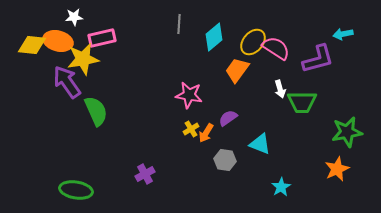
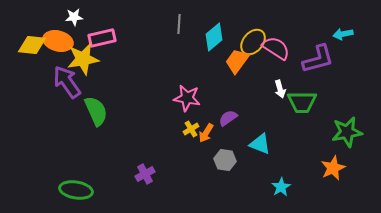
orange trapezoid: moved 9 px up
pink star: moved 2 px left, 3 px down
orange star: moved 4 px left, 1 px up
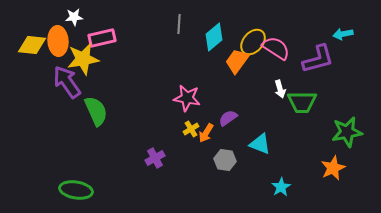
orange ellipse: rotated 72 degrees clockwise
purple cross: moved 10 px right, 16 px up
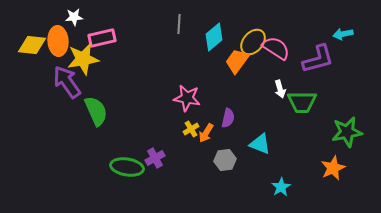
purple semicircle: rotated 138 degrees clockwise
gray hexagon: rotated 15 degrees counterclockwise
green ellipse: moved 51 px right, 23 px up
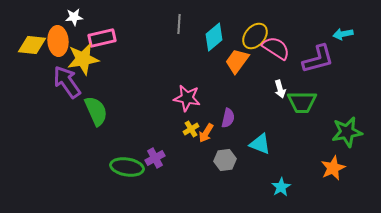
yellow ellipse: moved 2 px right, 6 px up
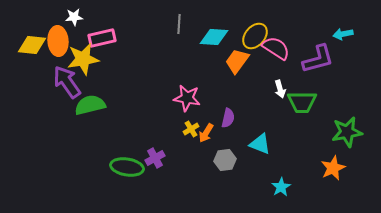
cyan diamond: rotated 44 degrees clockwise
green semicircle: moved 6 px left, 6 px up; rotated 80 degrees counterclockwise
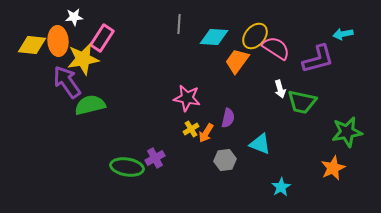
pink rectangle: rotated 44 degrees counterclockwise
green trapezoid: rotated 12 degrees clockwise
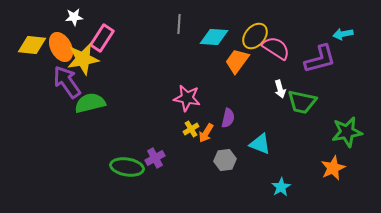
orange ellipse: moved 3 px right, 6 px down; rotated 24 degrees counterclockwise
purple L-shape: moved 2 px right
green semicircle: moved 2 px up
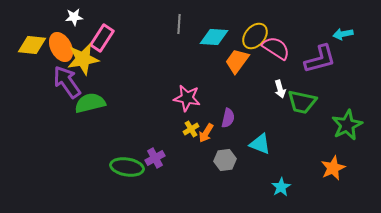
green star: moved 7 px up; rotated 16 degrees counterclockwise
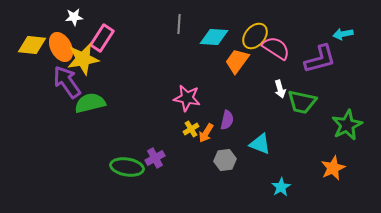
purple semicircle: moved 1 px left, 2 px down
